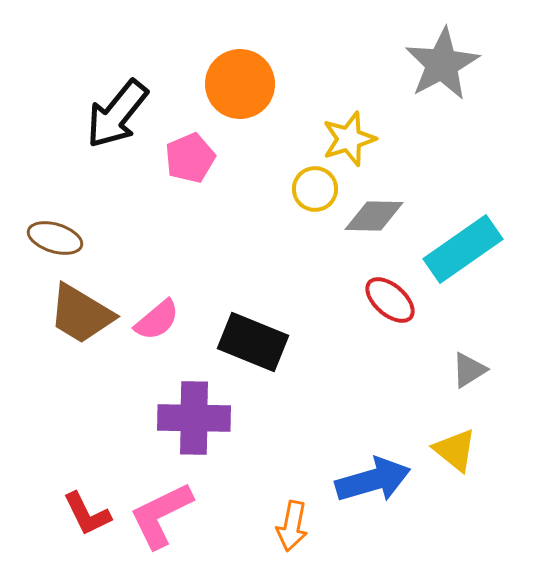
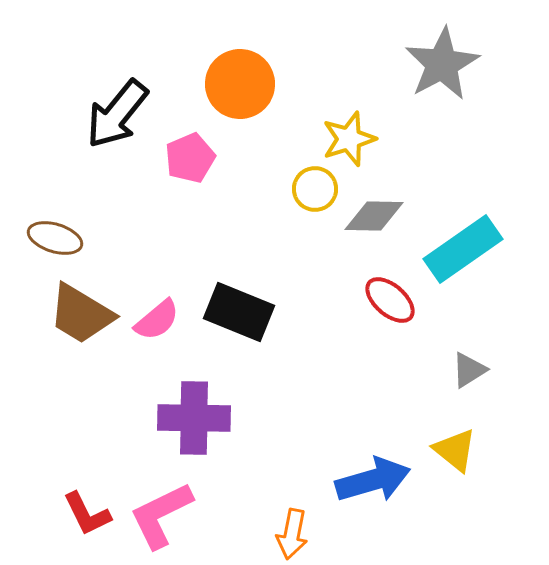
black rectangle: moved 14 px left, 30 px up
orange arrow: moved 8 px down
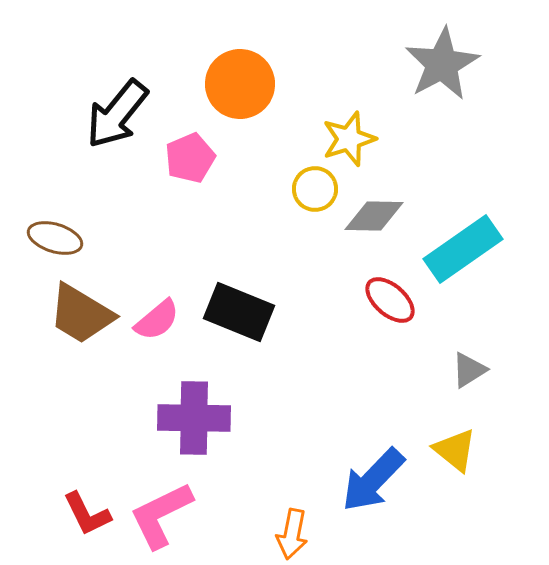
blue arrow: rotated 150 degrees clockwise
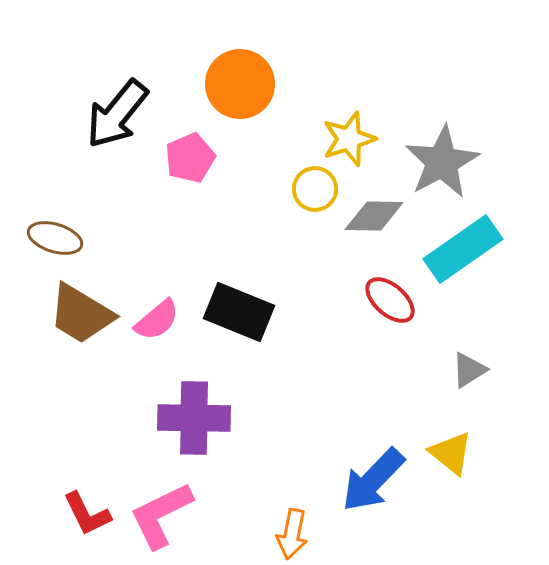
gray star: moved 98 px down
yellow triangle: moved 4 px left, 3 px down
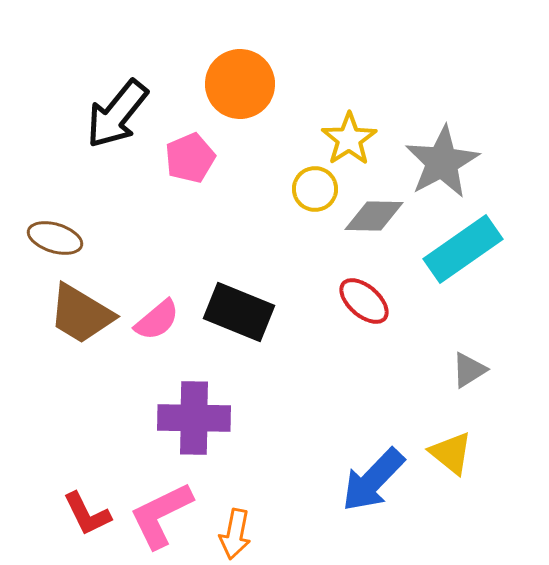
yellow star: rotated 16 degrees counterclockwise
red ellipse: moved 26 px left, 1 px down
orange arrow: moved 57 px left
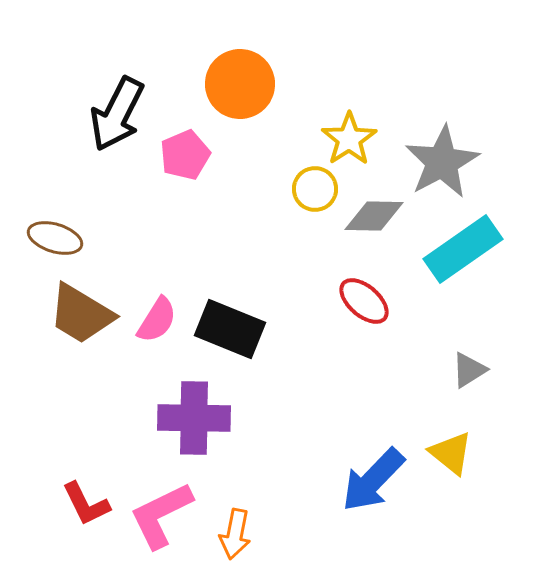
black arrow: rotated 12 degrees counterclockwise
pink pentagon: moved 5 px left, 3 px up
black rectangle: moved 9 px left, 17 px down
pink semicircle: rotated 18 degrees counterclockwise
red L-shape: moved 1 px left, 10 px up
